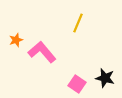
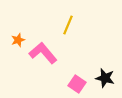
yellow line: moved 10 px left, 2 px down
orange star: moved 2 px right
pink L-shape: moved 1 px right, 1 px down
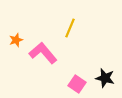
yellow line: moved 2 px right, 3 px down
orange star: moved 2 px left
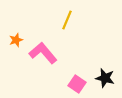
yellow line: moved 3 px left, 8 px up
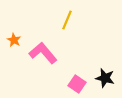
orange star: moved 2 px left; rotated 24 degrees counterclockwise
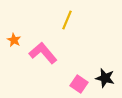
pink square: moved 2 px right
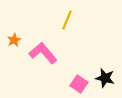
orange star: rotated 16 degrees clockwise
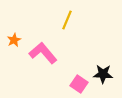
black star: moved 2 px left, 4 px up; rotated 12 degrees counterclockwise
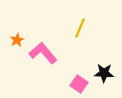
yellow line: moved 13 px right, 8 px down
orange star: moved 3 px right
black star: moved 1 px right, 1 px up
